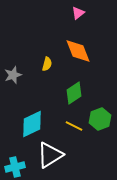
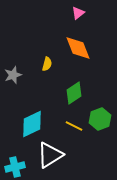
orange diamond: moved 3 px up
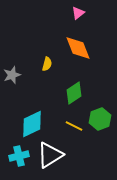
gray star: moved 1 px left
cyan cross: moved 4 px right, 11 px up
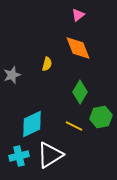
pink triangle: moved 2 px down
green diamond: moved 6 px right, 1 px up; rotated 25 degrees counterclockwise
green hexagon: moved 1 px right, 2 px up; rotated 10 degrees clockwise
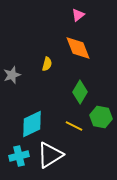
green hexagon: rotated 20 degrees clockwise
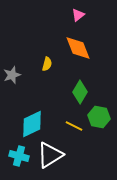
green hexagon: moved 2 px left
cyan cross: rotated 30 degrees clockwise
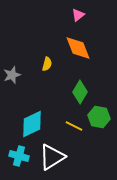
white triangle: moved 2 px right, 2 px down
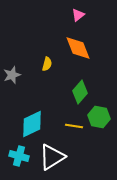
green diamond: rotated 10 degrees clockwise
yellow line: rotated 18 degrees counterclockwise
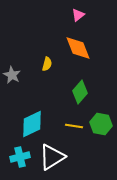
gray star: rotated 24 degrees counterclockwise
green hexagon: moved 2 px right, 7 px down
cyan cross: moved 1 px right, 1 px down; rotated 30 degrees counterclockwise
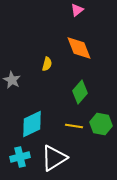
pink triangle: moved 1 px left, 5 px up
orange diamond: moved 1 px right
gray star: moved 5 px down
white triangle: moved 2 px right, 1 px down
